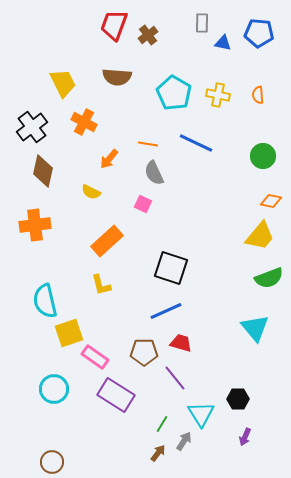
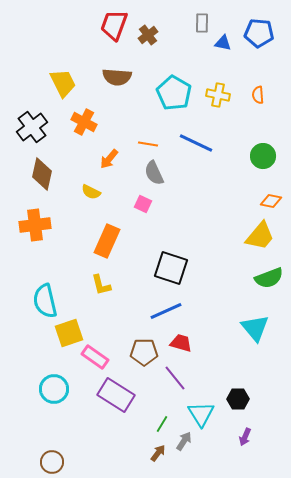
brown diamond at (43, 171): moved 1 px left, 3 px down
orange rectangle at (107, 241): rotated 24 degrees counterclockwise
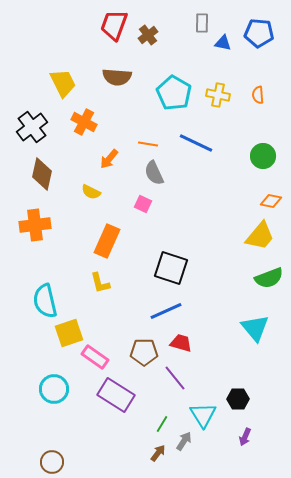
yellow L-shape at (101, 285): moved 1 px left, 2 px up
cyan triangle at (201, 414): moved 2 px right, 1 px down
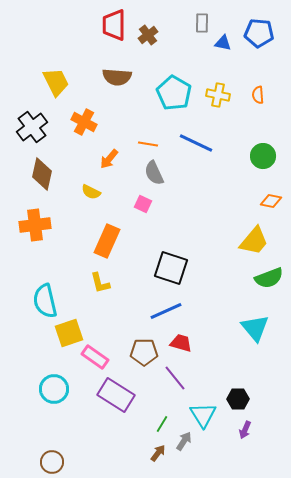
red trapezoid at (114, 25): rotated 20 degrees counterclockwise
yellow trapezoid at (63, 83): moved 7 px left, 1 px up
yellow trapezoid at (260, 236): moved 6 px left, 5 px down
purple arrow at (245, 437): moved 7 px up
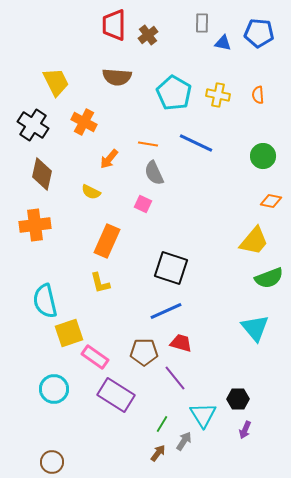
black cross at (32, 127): moved 1 px right, 2 px up; rotated 20 degrees counterclockwise
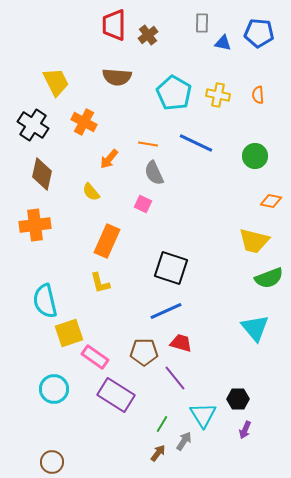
green circle at (263, 156): moved 8 px left
yellow semicircle at (91, 192): rotated 24 degrees clockwise
yellow trapezoid at (254, 241): rotated 64 degrees clockwise
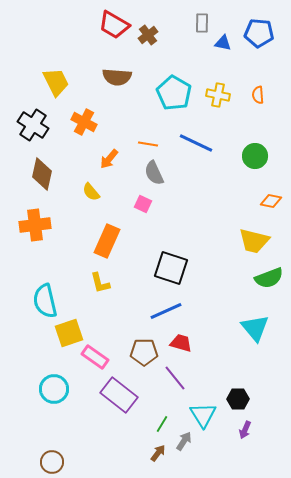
red trapezoid at (114, 25): rotated 60 degrees counterclockwise
purple rectangle at (116, 395): moved 3 px right; rotated 6 degrees clockwise
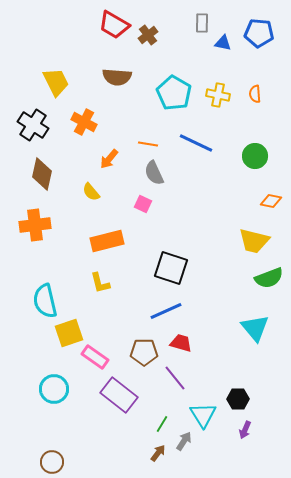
orange semicircle at (258, 95): moved 3 px left, 1 px up
orange rectangle at (107, 241): rotated 52 degrees clockwise
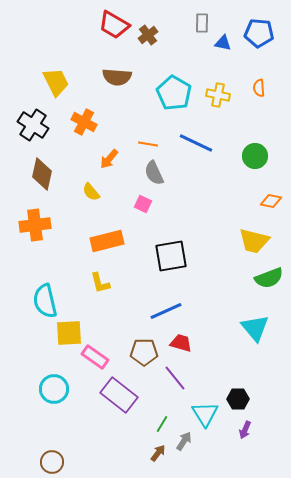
orange semicircle at (255, 94): moved 4 px right, 6 px up
black square at (171, 268): moved 12 px up; rotated 28 degrees counterclockwise
yellow square at (69, 333): rotated 16 degrees clockwise
cyan triangle at (203, 415): moved 2 px right, 1 px up
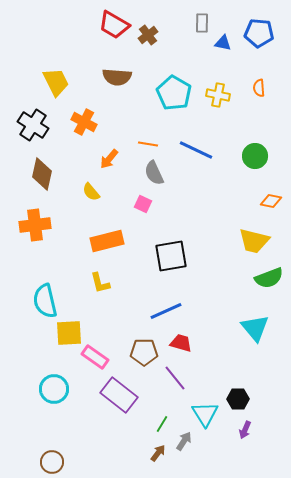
blue line at (196, 143): moved 7 px down
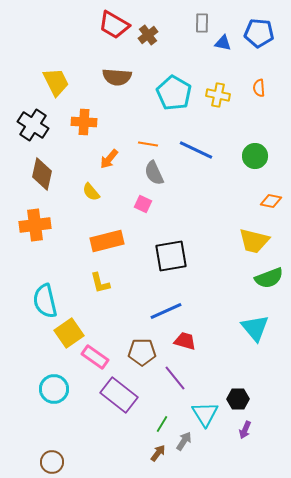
orange cross at (84, 122): rotated 25 degrees counterclockwise
yellow square at (69, 333): rotated 32 degrees counterclockwise
red trapezoid at (181, 343): moved 4 px right, 2 px up
brown pentagon at (144, 352): moved 2 px left
